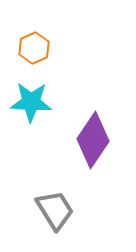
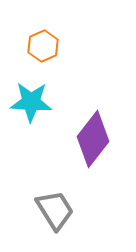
orange hexagon: moved 9 px right, 2 px up
purple diamond: moved 1 px up; rotated 4 degrees clockwise
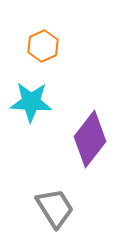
purple diamond: moved 3 px left
gray trapezoid: moved 2 px up
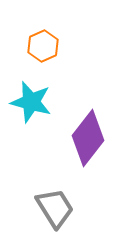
cyan star: rotated 12 degrees clockwise
purple diamond: moved 2 px left, 1 px up
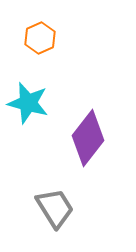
orange hexagon: moved 3 px left, 8 px up
cyan star: moved 3 px left, 1 px down
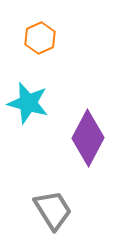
purple diamond: rotated 10 degrees counterclockwise
gray trapezoid: moved 2 px left, 2 px down
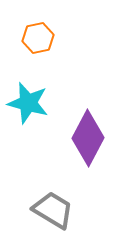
orange hexagon: moved 2 px left; rotated 12 degrees clockwise
gray trapezoid: rotated 27 degrees counterclockwise
